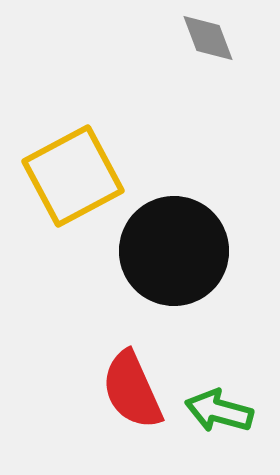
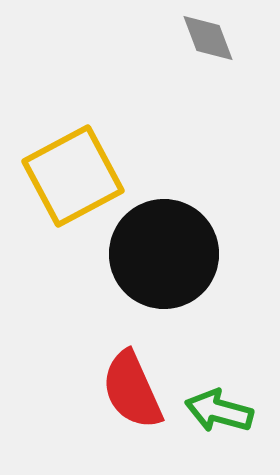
black circle: moved 10 px left, 3 px down
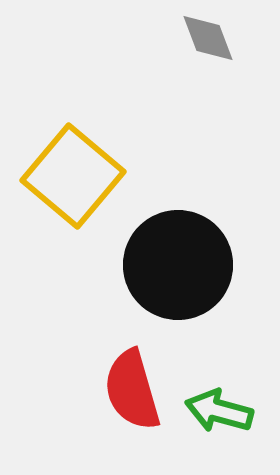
yellow square: rotated 22 degrees counterclockwise
black circle: moved 14 px right, 11 px down
red semicircle: rotated 8 degrees clockwise
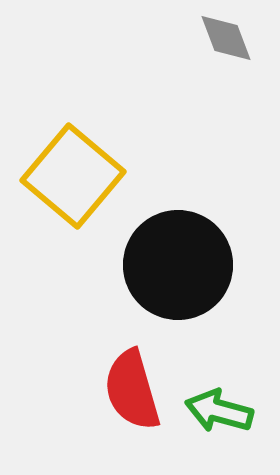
gray diamond: moved 18 px right
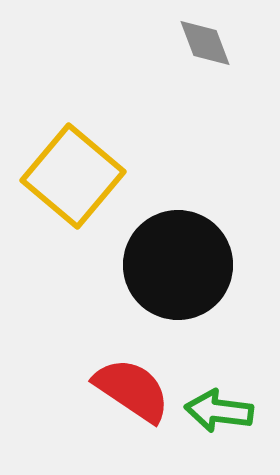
gray diamond: moved 21 px left, 5 px down
red semicircle: rotated 140 degrees clockwise
green arrow: rotated 8 degrees counterclockwise
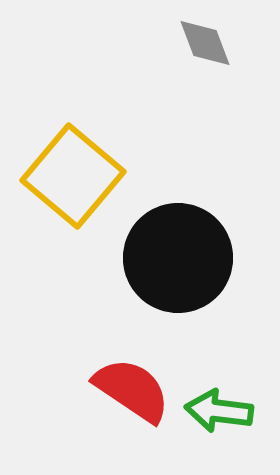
black circle: moved 7 px up
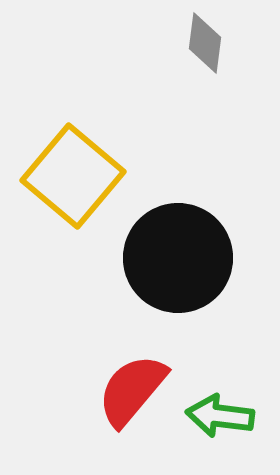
gray diamond: rotated 28 degrees clockwise
red semicircle: rotated 84 degrees counterclockwise
green arrow: moved 1 px right, 5 px down
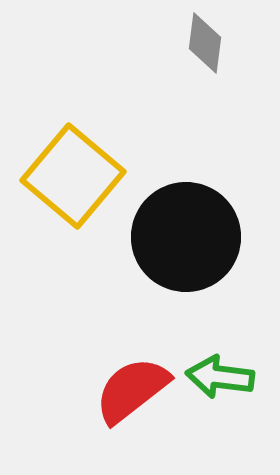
black circle: moved 8 px right, 21 px up
red semicircle: rotated 12 degrees clockwise
green arrow: moved 39 px up
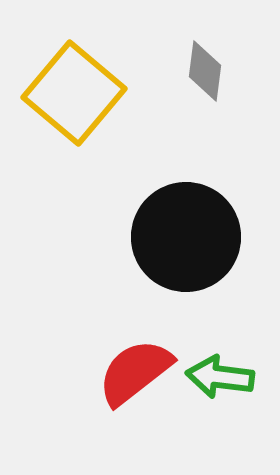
gray diamond: moved 28 px down
yellow square: moved 1 px right, 83 px up
red semicircle: moved 3 px right, 18 px up
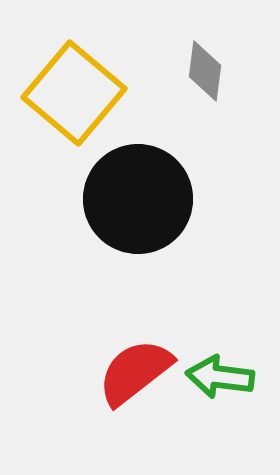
black circle: moved 48 px left, 38 px up
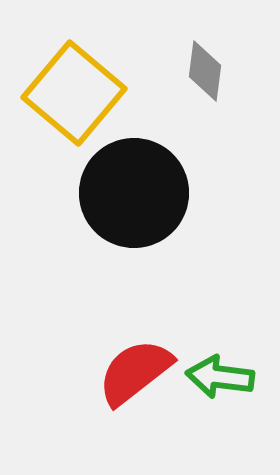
black circle: moved 4 px left, 6 px up
